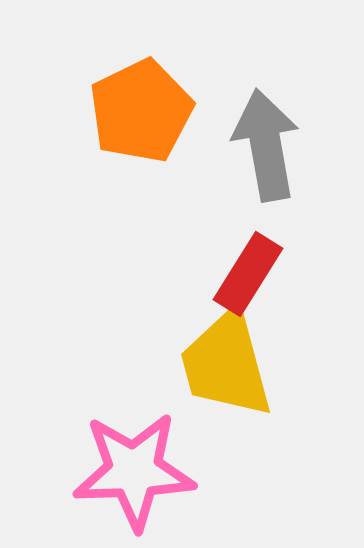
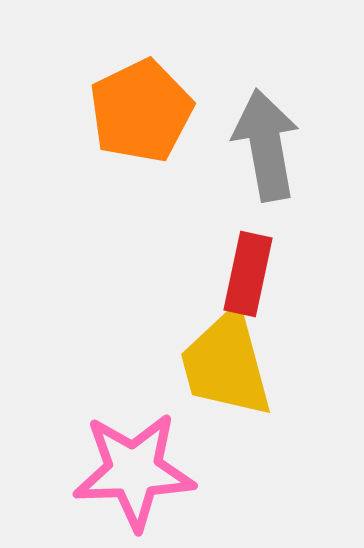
red rectangle: rotated 20 degrees counterclockwise
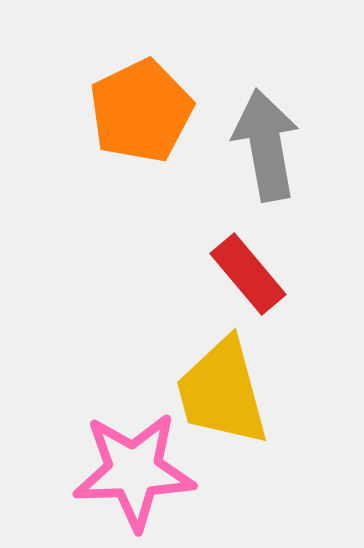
red rectangle: rotated 52 degrees counterclockwise
yellow trapezoid: moved 4 px left, 28 px down
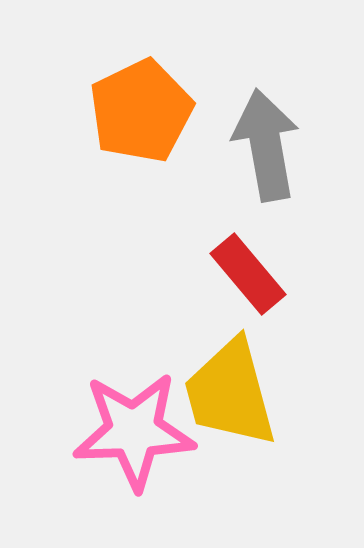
yellow trapezoid: moved 8 px right, 1 px down
pink star: moved 40 px up
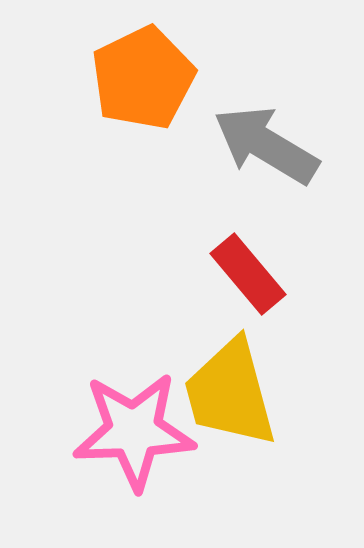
orange pentagon: moved 2 px right, 33 px up
gray arrow: rotated 49 degrees counterclockwise
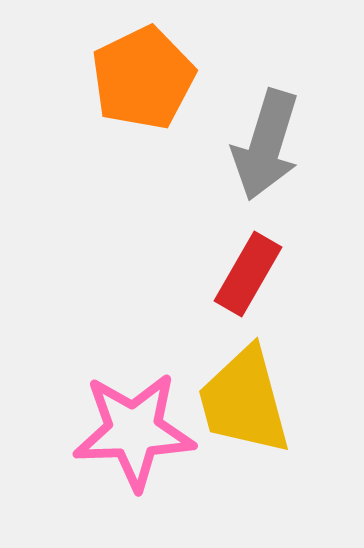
gray arrow: rotated 104 degrees counterclockwise
red rectangle: rotated 70 degrees clockwise
yellow trapezoid: moved 14 px right, 8 px down
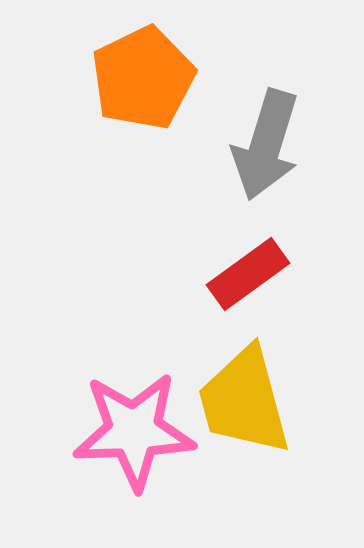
red rectangle: rotated 24 degrees clockwise
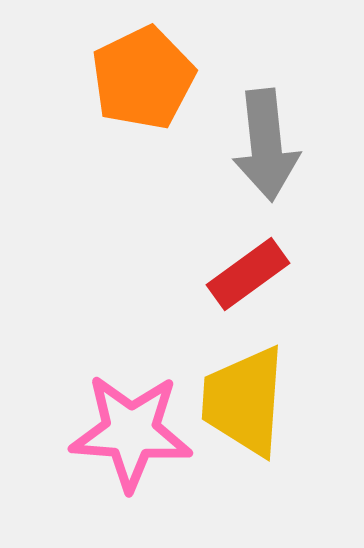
gray arrow: rotated 23 degrees counterclockwise
yellow trapezoid: rotated 19 degrees clockwise
pink star: moved 3 px left, 1 px down; rotated 6 degrees clockwise
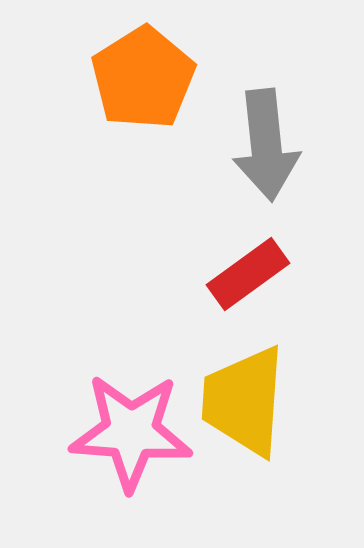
orange pentagon: rotated 6 degrees counterclockwise
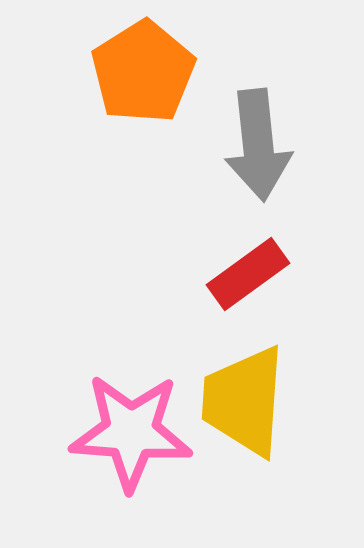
orange pentagon: moved 6 px up
gray arrow: moved 8 px left
